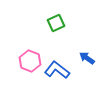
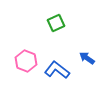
pink hexagon: moved 4 px left
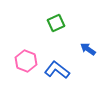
blue arrow: moved 1 px right, 9 px up
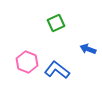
blue arrow: rotated 14 degrees counterclockwise
pink hexagon: moved 1 px right, 1 px down
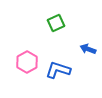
pink hexagon: rotated 10 degrees clockwise
blue L-shape: moved 1 px right; rotated 20 degrees counterclockwise
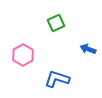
pink hexagon: moved 4 px left, 7 px up
blue L-shape: moved 1 px left, 9 px down
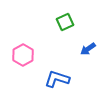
green square: moved 9 px right, 1 px up
blue arrow: rotated 56 degrees counterclockwise
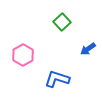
green square: moved 3 px left; rotated 18 degrees counterclockwise
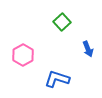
blue arrow: rotated 77 degrees counterclockwise
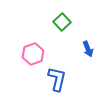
pink hexagon: moved 10 px right, 1 px up; rotated 10 degrees clockwise
blue L-shape: rotated 85 degrees clockwise
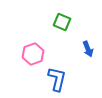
green square: rotated 24 degrees counterclockwise
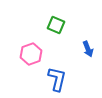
green square: moved 6 px left, 3 px down
pink hexagon: moved 2 px left
